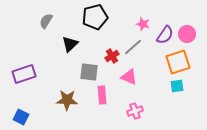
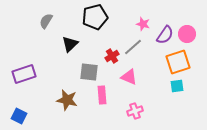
brown star: rotated 10 degrees clockwise
blue square: moved 2 px left, 1 px up
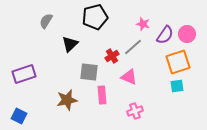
brown star: rotated 25 degrees counterclockwise
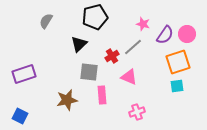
black triangle: moved 9 px right
pink cross: moved 2 px right, 1 px down
blue square: moved 1 px right
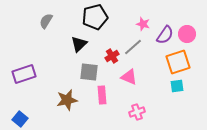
blue square: moved 3 px down; rotated 14 degrees clockwise
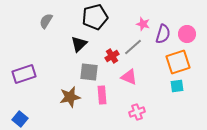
purple semicircle: moved 2 px left, 1 px up; rotated 18 degrees counterclockwise
brown star: moved 3 px right, 3 px up
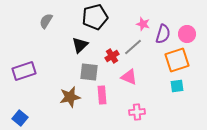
black triangle: moved 1 px right, 1 px down
orange square: moved 1 px left, 2 px up
purple rectangle: moved 3 px up
pink cross: rotated 14 degrees clockwise
blue square: moved 1 px up
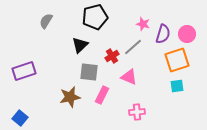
pink rectangle: rotated 30 degrees clockwise
